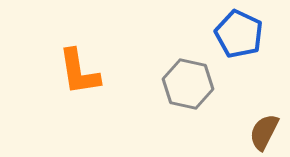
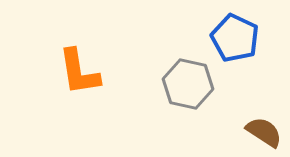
blue pentagon: moved 4 px left, 4 px down
brown semicircle: rotated 96 degrees clockwise
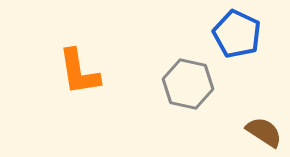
blue pentagon: moved 2 px right, 4 px up
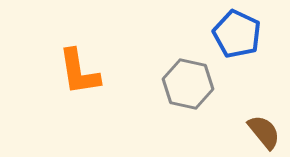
brown semicircle: rotated 18 degrees clockwise
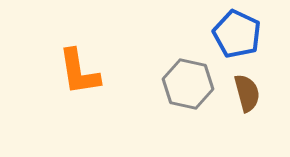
brown semicircle: moved 17 px left, 39 px up; rotated 24 degrees clockwise
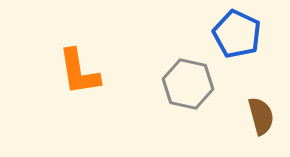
brown semicircle: moved 14 px right, 23 px down
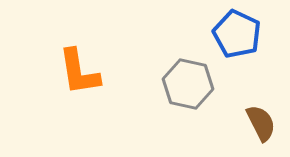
brown semicircle: moved 7 px down; rotated 12 degrees counterclockwise
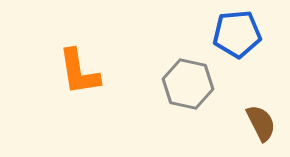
blue pentagon: rotated 30 degrees counterclockwise
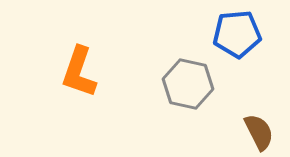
orange L-shape: rotated 28 degrees clockwise
brown semicircle: moved 2 px left, 9 px down
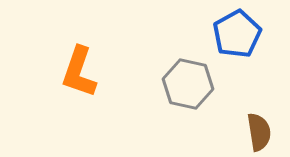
blue pentagon: rotated 24 degrees counterclockwise
brown semicircle: rotated 18 degrees clockwise
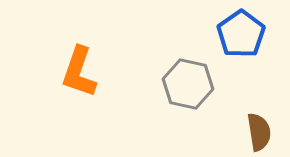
blue pentagon: moved 4 px right; rotated 6 degrees counterclockwise
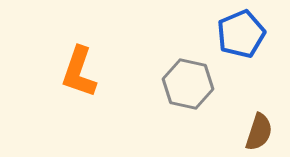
blue pentagon: rotated 12 degrees clockwise
brown semicircle: rotated 27 degrees clockwise
